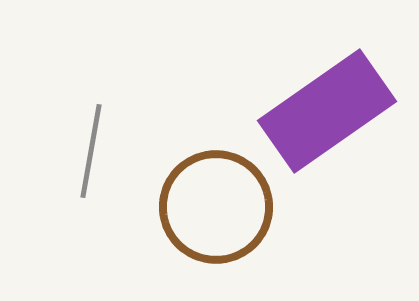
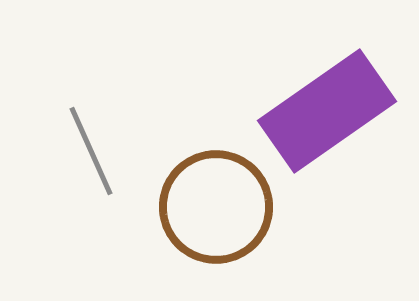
gray line: rotated 34 degrees counterclockwise
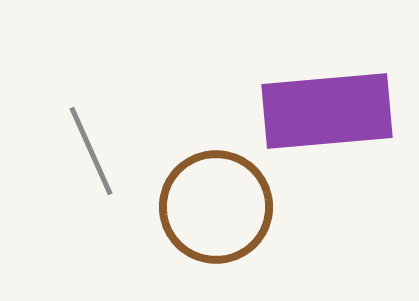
purple rectangle: rotated 30 degrees clockwise
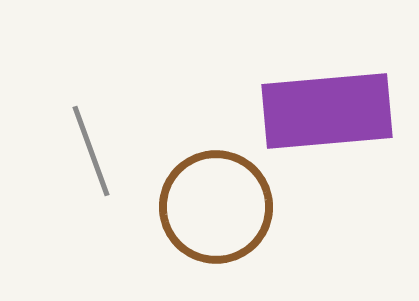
gray line: rotated 4 degrees clockwise
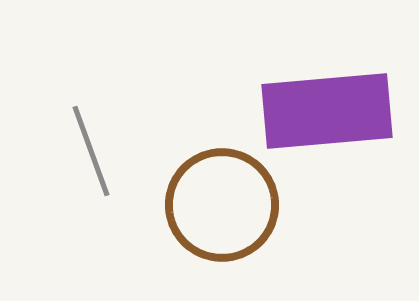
brown circle: moved 6 px right, 2 px up
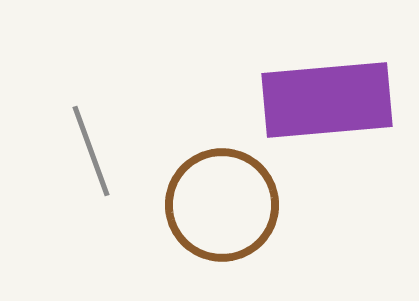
purple rectangle: moved 11 px up
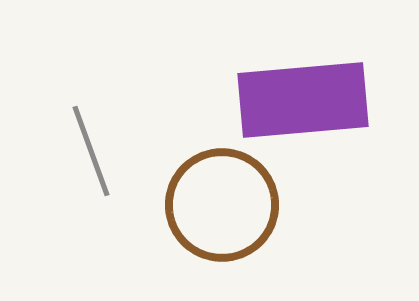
purple rectangle: moved 24 px left
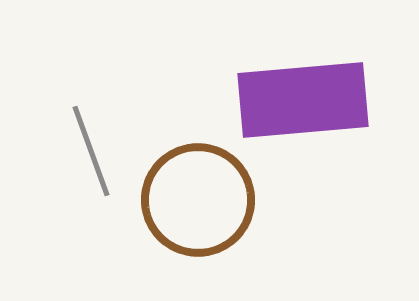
brown circle: moved 24 px left, 5 px up
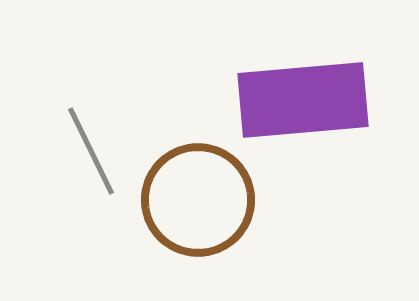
gray line: rotated 6 degrees counterclockwise
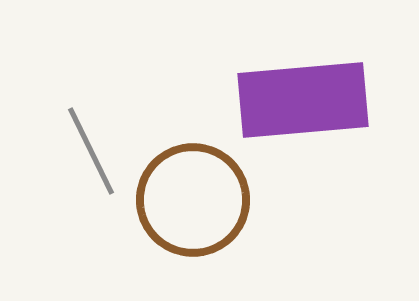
brown circle: moved 5 px left
